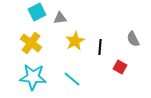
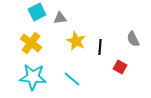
yellow star: moved 1 px right; rotated 18 degrees counterclockwise
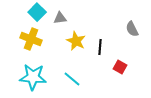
cyan square: rotated 18 degrees counterclockwise
gray semicircle: moved 1 px left, 10 px up
yellow cross: moved 4 px up; rotated 15 degrees counterclockwise
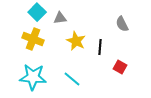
gray semicircle: moved 10 px left, 5 px up
yellow cross: moved 2 px right
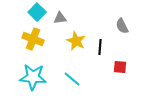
gray semicircle: moved 2 px down
red square: rotated 24 degrees counterclockwise
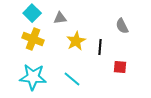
cyan square: moved 5 px left, 1 px down
yellow star: rotated 18 degrees clockwise
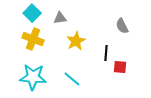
black line: moved 6 px right, 6 px down
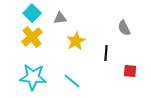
gray semicircle: moved 2 px right, 2 px down
yellow cross: moved 1 px left, 2 px up; rotated 30 degrees clockwise
red square: moved 10 px right, 4 px down
cyan line: moved 2 px down
